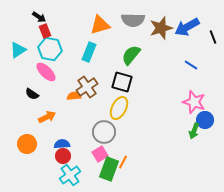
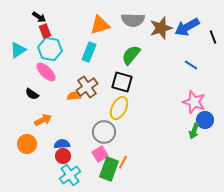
orange arrow: moved 4 px left, 3 px down
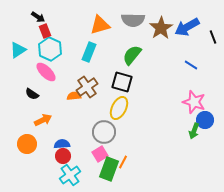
black arrow: moved 1 px left
brown star: rotated 15 degrees counterclockwise
cyan hexagon: rotated 15 degrees clockwise
green semicircle: moved 1 px right
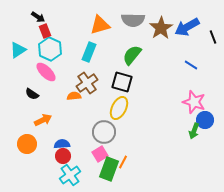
brown cross: moved 4 px up
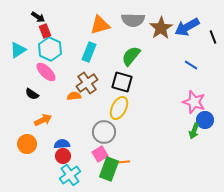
green semicircle: moved 1 px left, 1 px down
orange line: rotated 56 degrees clockwise
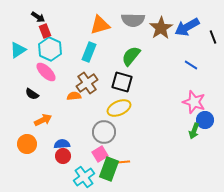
yellow ellipse: rotated 40 degrees clockwise
cyan cross: moved 14 px right, 2 px down
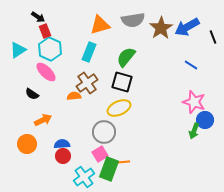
gray semicircle: rotated 10 degrees counterclockwise
green semicircle: moved 5 px left, 1 px down
